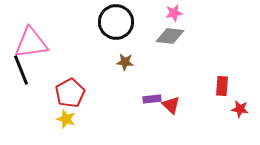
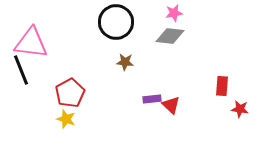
pink triangle: rotated 15 degrees clockwise
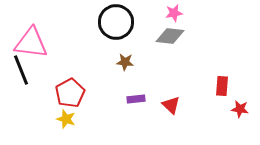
purple rectangle: moved 16 px left
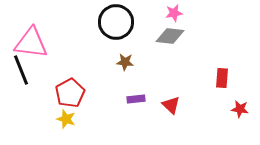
red rectangle: moved 8 px up
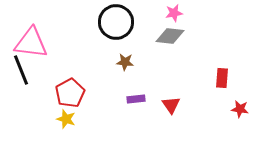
red triangle: rotated 12 degrees clockwise
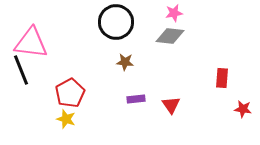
red star: moved 3 px right
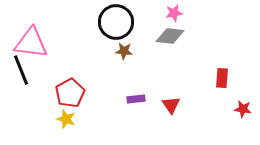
brown star: moved 1 px left, 11 px up
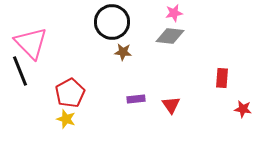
black circle: moved 4 px left
pink triangle: rotated 39 degrees clockwise
brown star: moved 1 px left, 1 px down
black line: moved 1 px left, 1 px down
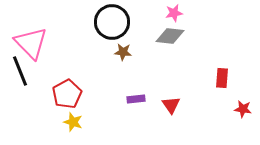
red pentagon: moved 3 px left, 1 px down
yellow star: moved 7 px right, 3 px down
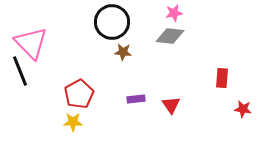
red pentagon: moved 12 px right
yellow star: rotated 18 degrees counterclockwise
